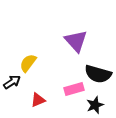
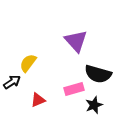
black star: moved 1 px left
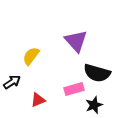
yellow semicircle: moved 3 px right, 7 px up
black semicircle: moved 1 px left, 1 px up
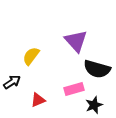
black semicircle: moved 4 px up
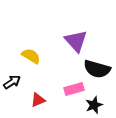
yellow semicircle: rotated 84 degrees clockwise
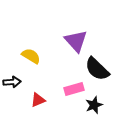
black semicircle: rotated 28 degrees clockwise
black arrow: rotated 30 degrees clockwise
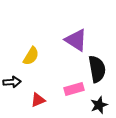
purple triangle: moved 1 px up; rotated 15 degrees counterclockwise
yellow semicircle: rotated 90 degrees clockwise
black semicircle: rotated 144 degrees counterclockwise
black star: moved 5 px right
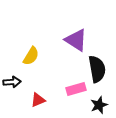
pink rectangle: moved 2 px right
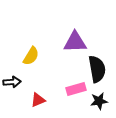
purple triangle: moved 1 px left, 2 px down; rotated 35 degrees counterclockwise
black star: moved 4 px up; rotated 12 degrees clockwise
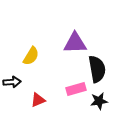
purple triangle: moved 1 px down
